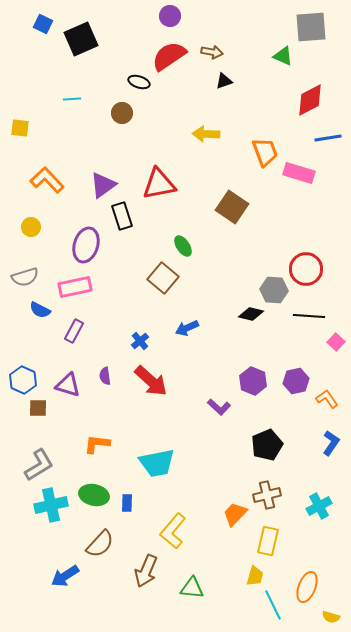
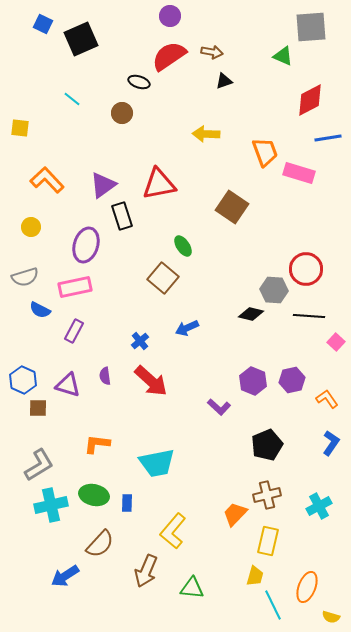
cyan line at (72, 99): rotated 42 degrees clockwise
purple hexagon at (296, 381): moved 4 px left, 1 px up
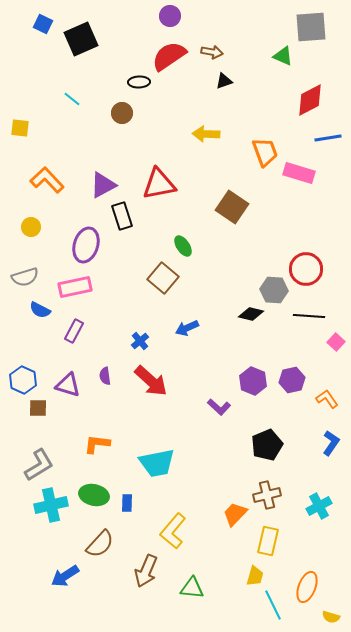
black ellipse at (139, 82): rotated 20 degrees counterclockwise
purple triangle at (103, 185): rotated 8 degrees clockwise
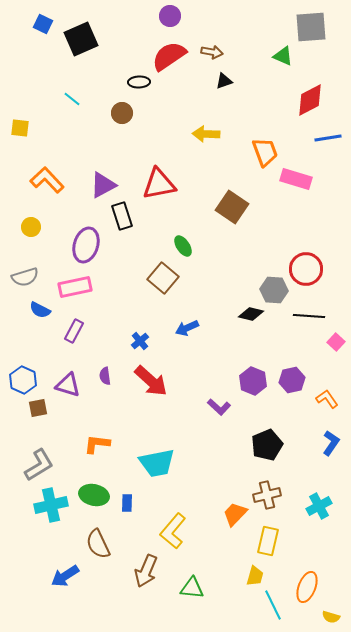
pink rectangle at (299, 173): moved 3 px left, 6 px down
brown square at (38, 408): rotated 12 degrees counterclockwise
brown semicircle at (100, 544): moved 2 px left; rotated 112 degrees clockwise
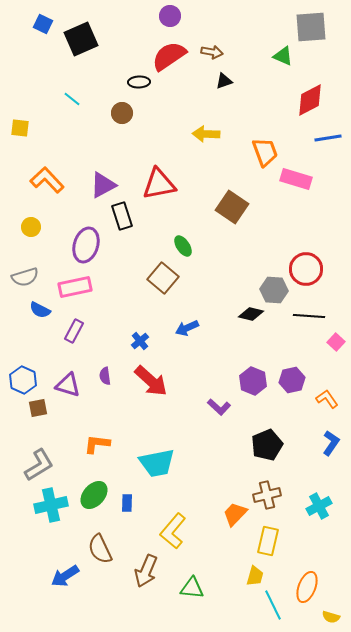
green ellipse at (94, 495): rotated 60 degrees counterclockwise
brown semicircle at (98, 544): moved 2 px right, 5 px down
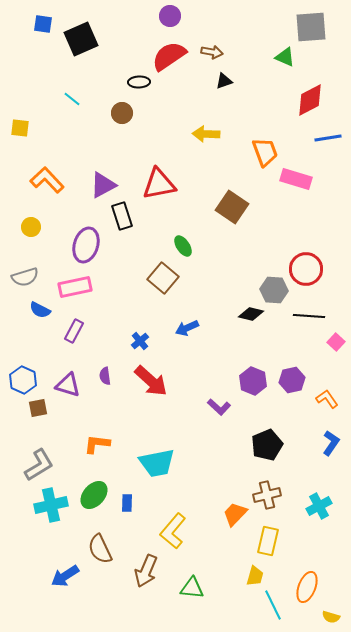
blue square at (43, 24): rotated 18 degrees counterclockwise
green triangle at (283, 56): moved 2 px right, 1 px down
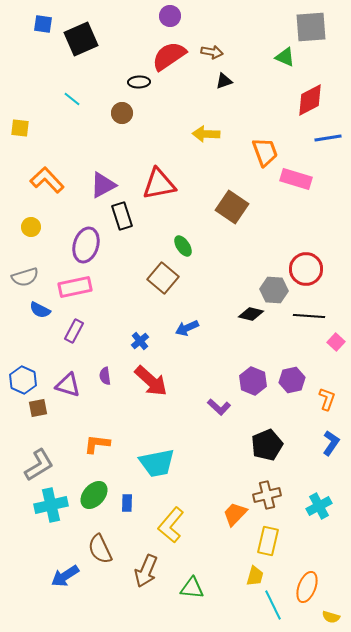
orange L-shape at (327, 399): rotated 55 degrees clockwise
yellow L-shape at (173, 531): moved 2 px left, 6 px up
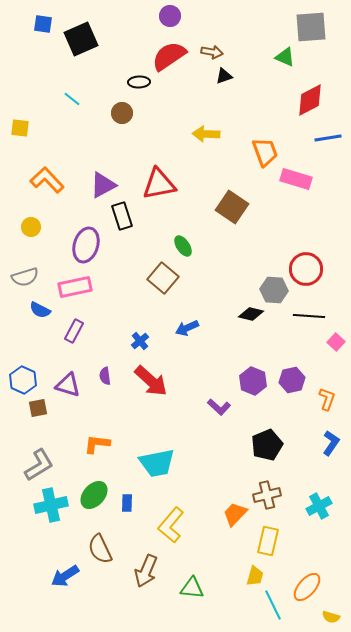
black triangle at (224, 81): moved 5 px up
orange ellipse at (307, 587): rotated 20 degrees clockwise
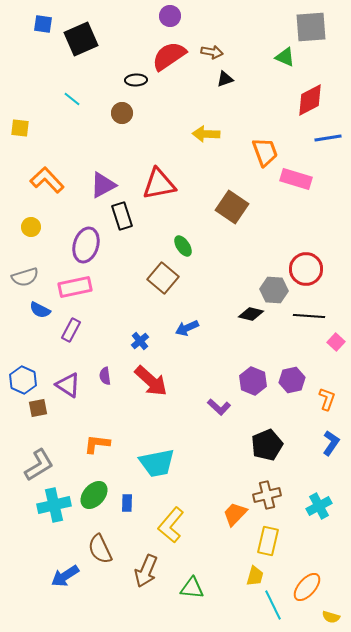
black triangle at (224, 76): moved 1 px right, 3 px down
black ellipse at (139, 82): moved 3 px left, 2 px up
purple rectangle at (74, 331): moved 3 px left, 1 px up
purple triangle at (68, 385): rotated 16 degrees clockwise
cyan cross at (51, 505): moved 3 px right
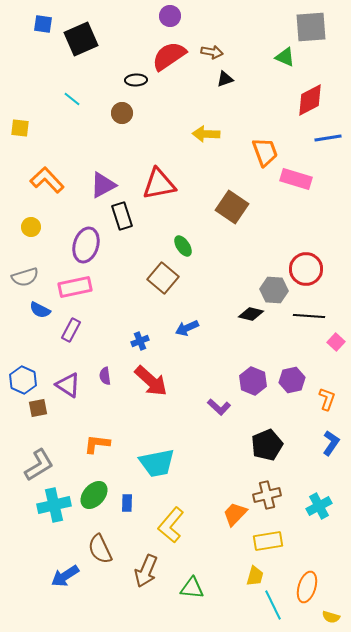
blue cross at (140, 341): rotated 18 degrees clockwise
yellow rectangle at (268, 541): rotated 68 degrees clockwise
orange ellipse at (307, 587): rotated 24 degrees counterclockwise
